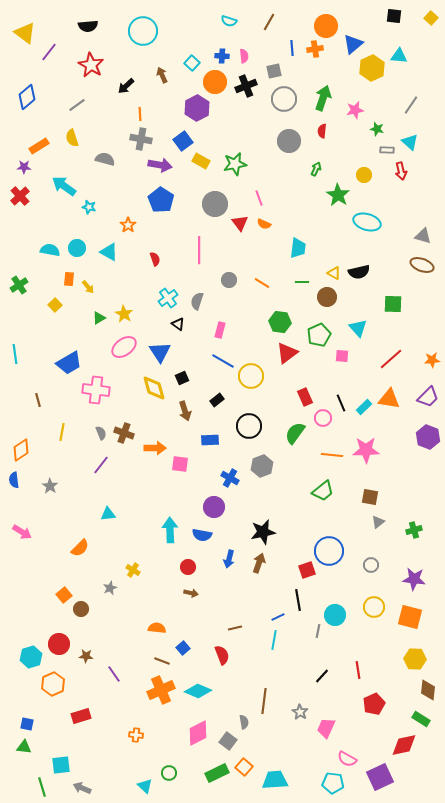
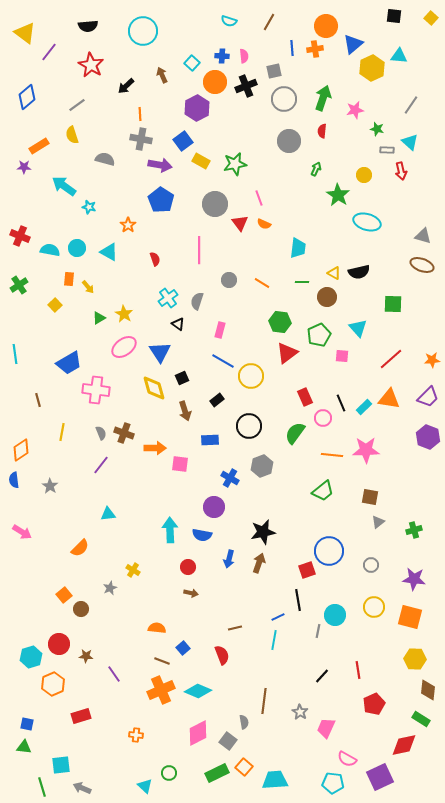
yellow semicircle at (72, 138): moved 3 px up
red cross at (20, 196): moved 40 px down; rotated 24 degrees counterclockwise
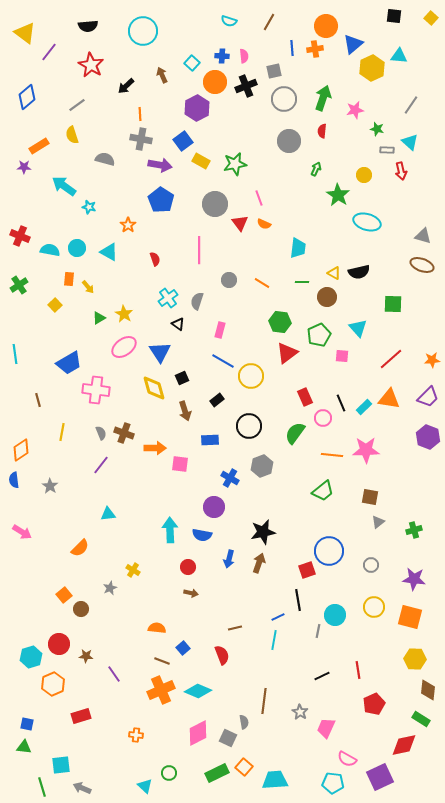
black line at (322, 676): rotated 21 degrees clockwise
gray square at (228, 741): moved 3 px up; rotated 12 degrees counterclockwise
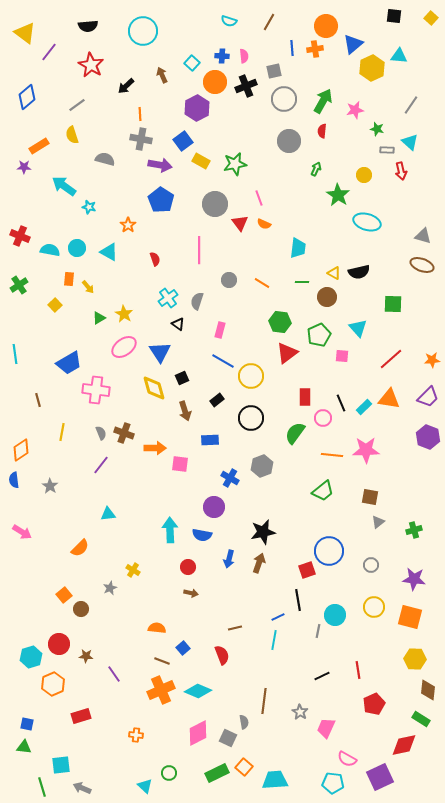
green arrow at (323, 98): moved 3 px down; rotated 10 degrees clockwise
red rectangle at (305, 397): rotated 24 degrees clockwise
black circle at (249, 426): moved 2 px right, 8 px up
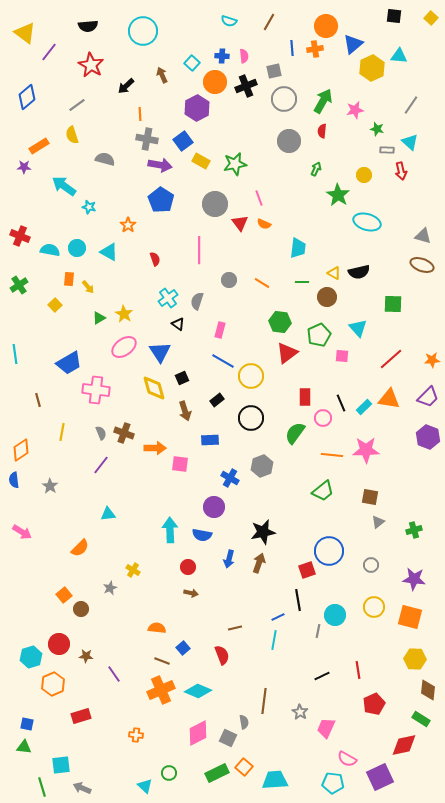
gray cross at (141, 139): moved 6 px right
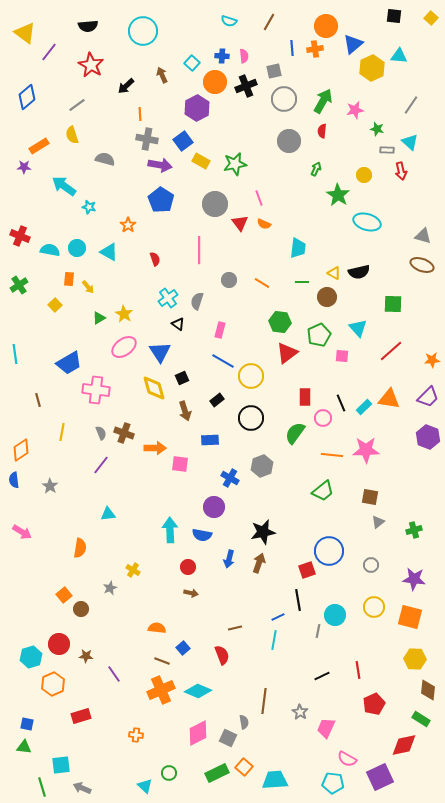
red line at (391, 359): moved 8 px up
orange semicircle at (80, 548): rotated 36 degrees counterclockwise
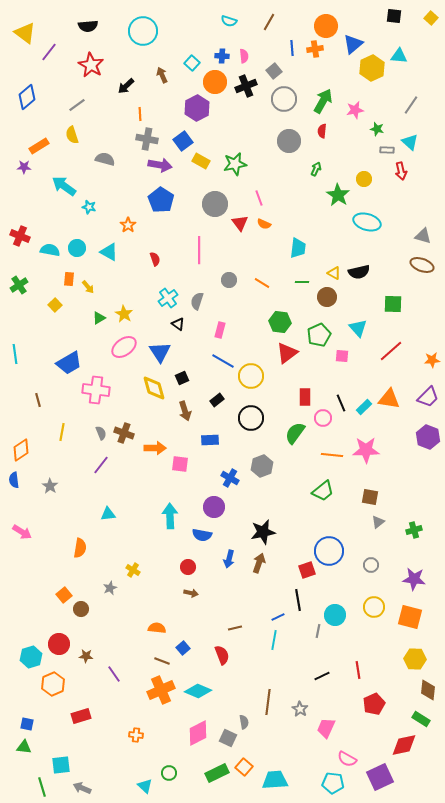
gray square at (274, 71): rotated 28 degrees counterclockwise
yellow circle at (364, 175): moved 4 px down
cyan arrow at (170, 530): moved 14 px up
brown line at (264, 701): moved 4 px right, 1 px down
gray star at (300, 712): moved 3 px up
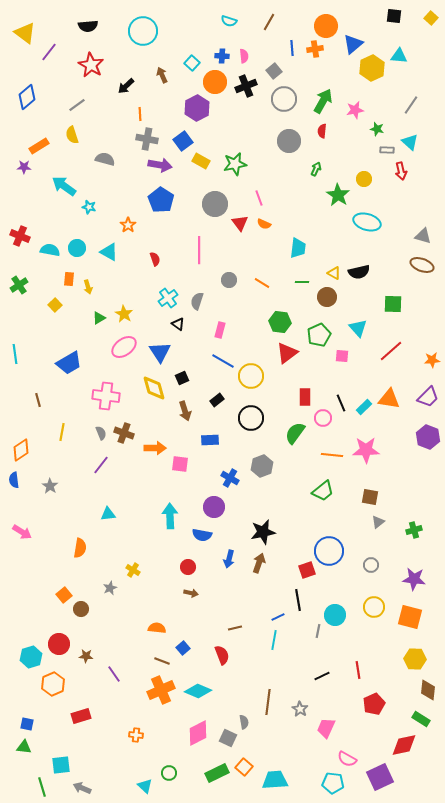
yellow arrow at (88, 287): rotated 24 degrees clockwise
pink cross at (96, 390): moved 10 px right, 6 px down
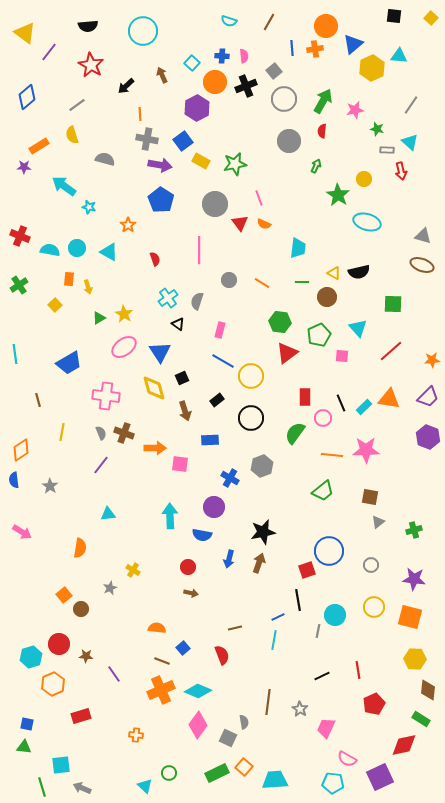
green arrow at (316, 169): moved 3 px up
pink diamond at (198, 733): moved 8 px up; rotated 28 degrees counterclockwise
